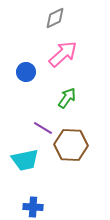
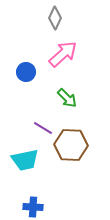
gray diamond: rotated 40 degrees counterclockwise
green arrow: rotated 100 degrees clockwise
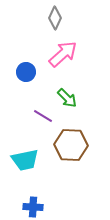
purple line: moved 12 px up
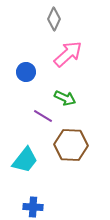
gray diamond: moved 1 px left, 1 px down
pink arrow: moved 5 px right
green arrow: moved 2 px left; rotated 20 degrees counterclockwise
cyan trapezoid: rotated 40 degrees counterclockwise
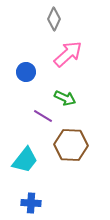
blue cross: moved 2 px left, 4 px up
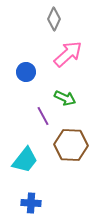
purple line: rotated 30 degrees clockwise
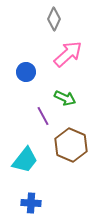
brown hexagon: rotated 20 degrees clockwise
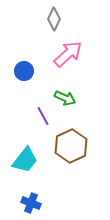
blue circle: moved 2 px left, 1 px up
brown hexagon: moved 1 px down; rotated 12 degrees clockwise
blue cross: rotated 18 degrees clockwise
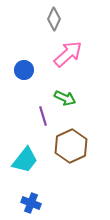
blue circle: moved 1 px up
purple line: rotated 12 degrees clockwise
